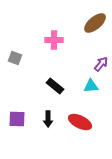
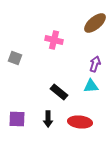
pink cross: rotated 12 degrees clockwise
purple arrow: moved 6 px left; rotated 21 degrees counterclockwise
black rectangle: moved 4 px right, 6 px down
red ellipse: rotated 20 degrees counterclockwise
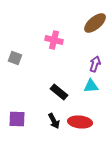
black arrow: moved 6 px right, 2 px down; rotated 28 degrees counterclockwise
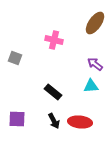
brown ellipse: rotated 15 degrees counterclockwise
purple arrow: rotated 70 degrees counterclockwise
black rectangle: moved 6 px left
